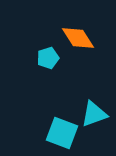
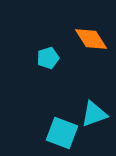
orange diamond: moved 13 px right, 1 px down
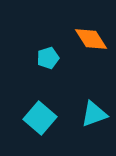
cyan square: moved 22 px left, 15 px up; rotated 20 degrees clockwise
